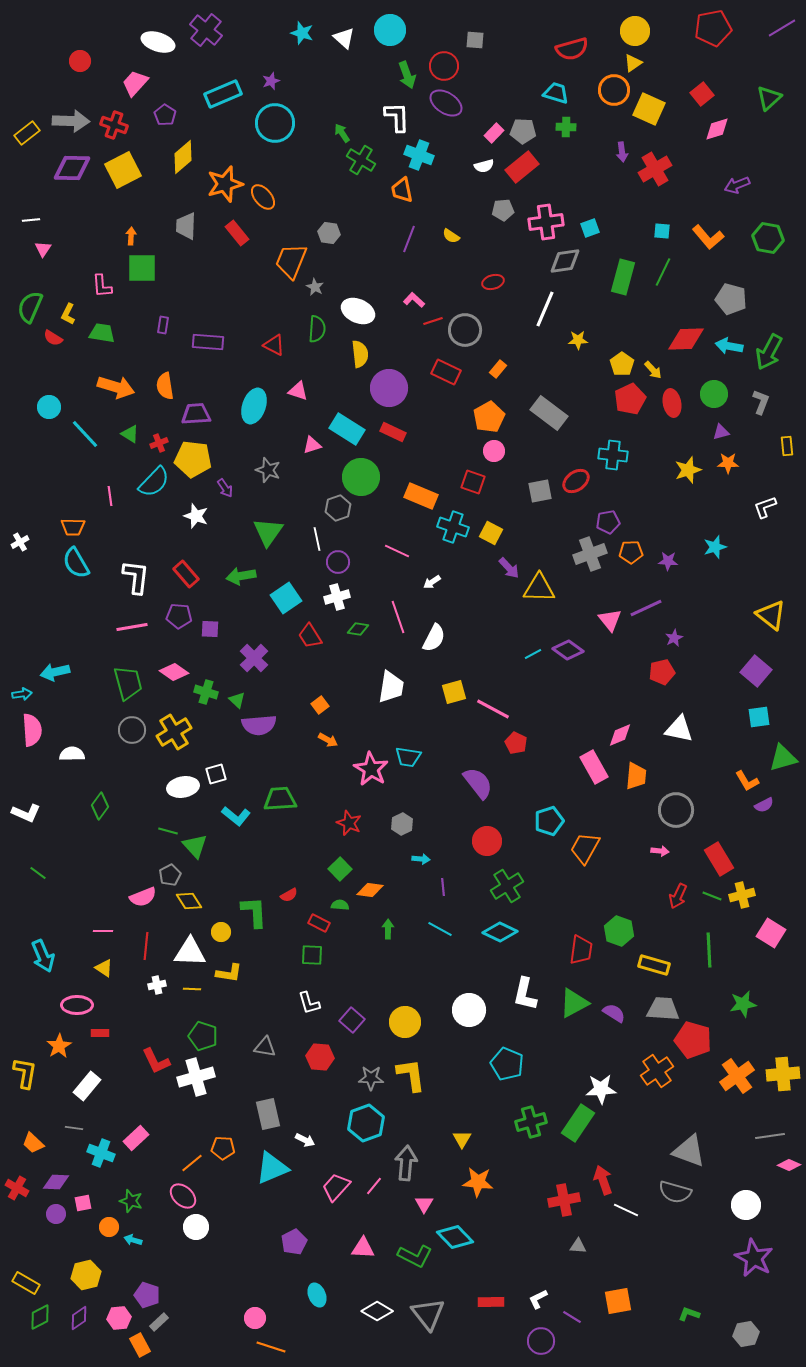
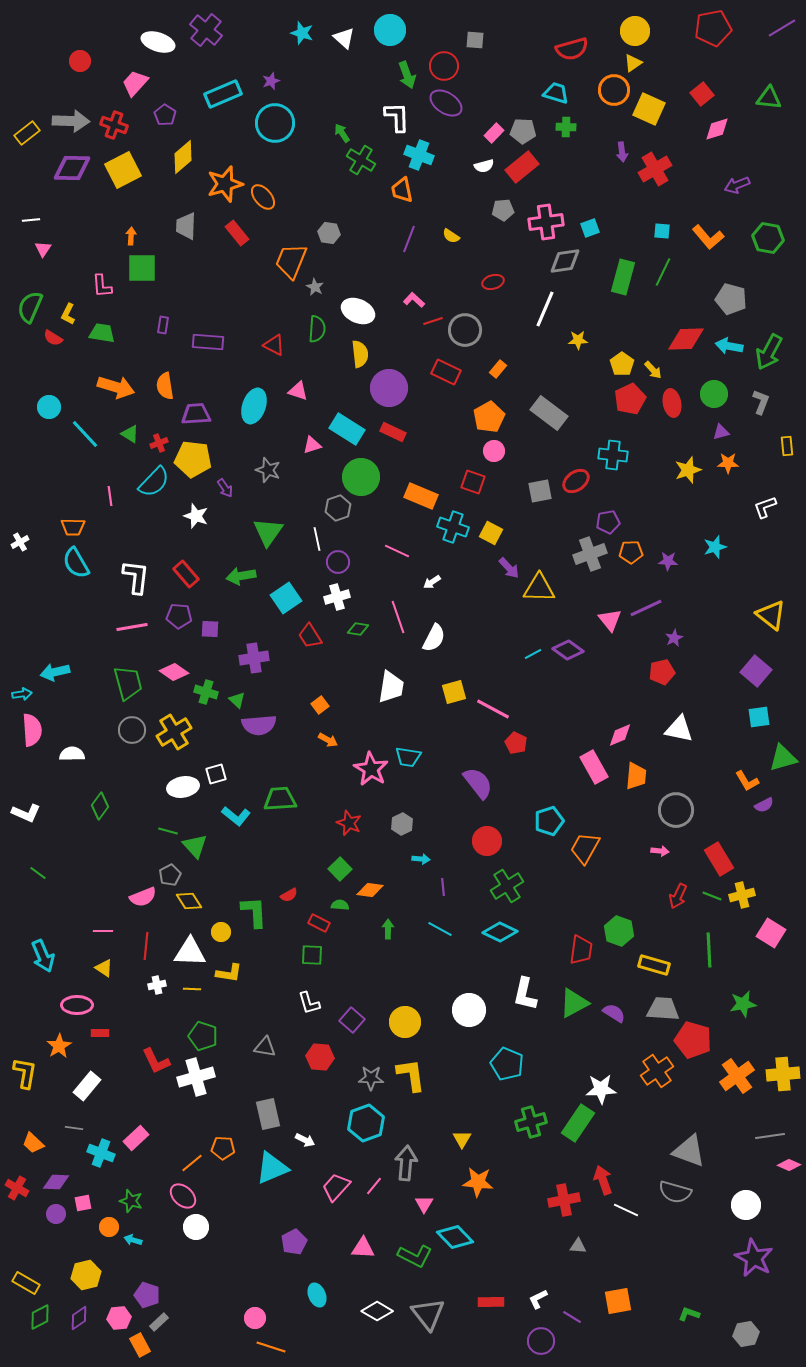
green triangle at (769, 98): rotated 48 degrees clockwise
purple cross at (254, 658): rotated 36 degrees clockwise
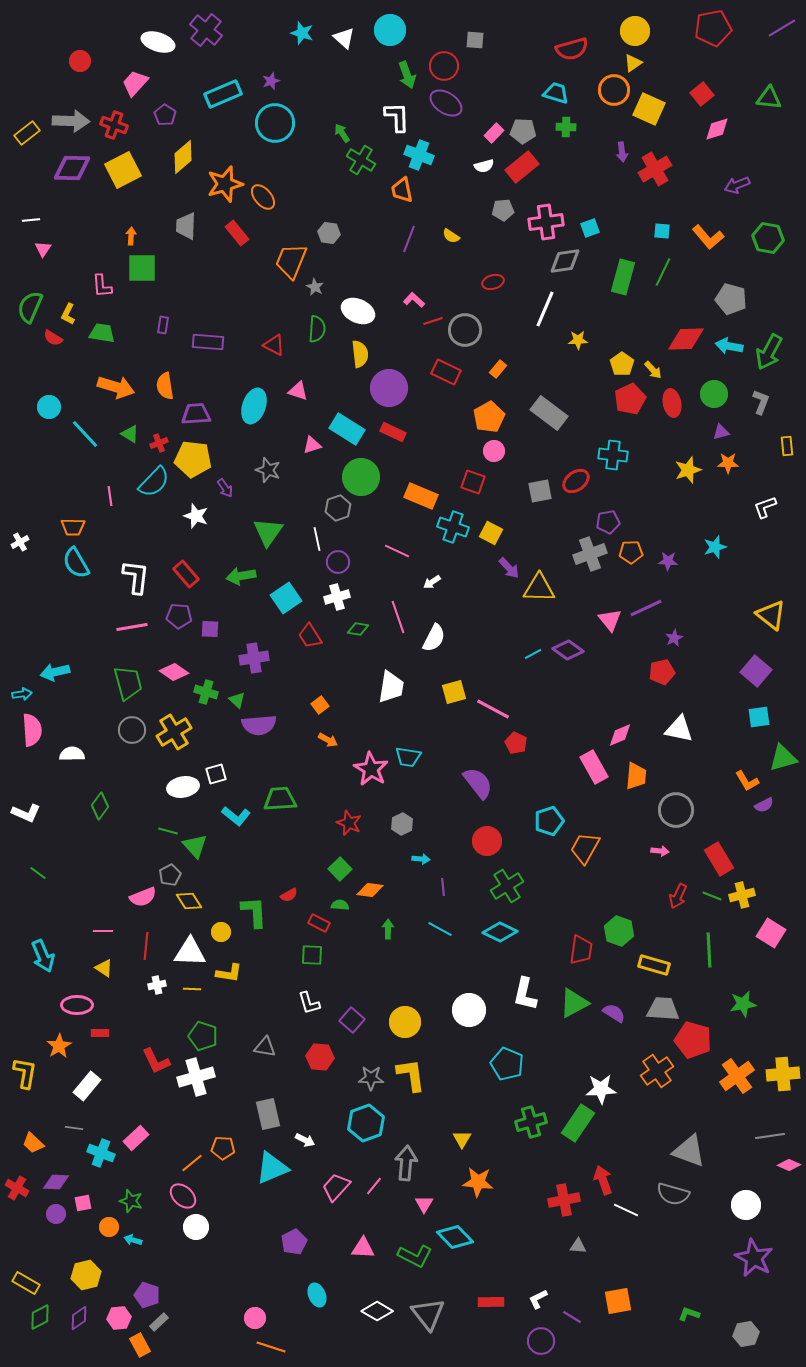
gray semicircle at (675, 1192): moved 2 px left, 2 px down
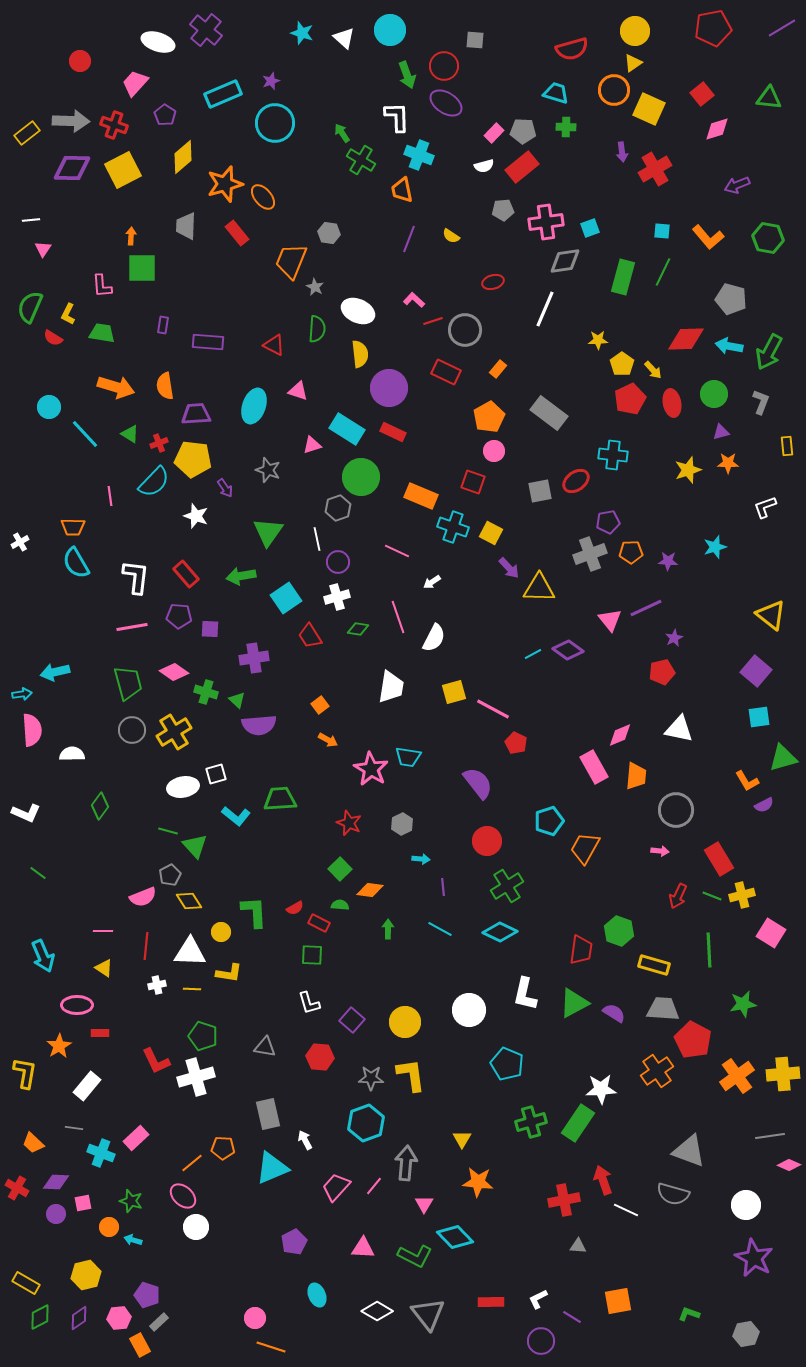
yellow star at (578, 340): moved 20 px right
red semicircle at (289, 895): moved 6 px right, 13 px down
red pentagon at (693, 1040): rotated 12 degrees clockwise
white arrow at (305, 1140): rotated 144 degrees counterclockwise
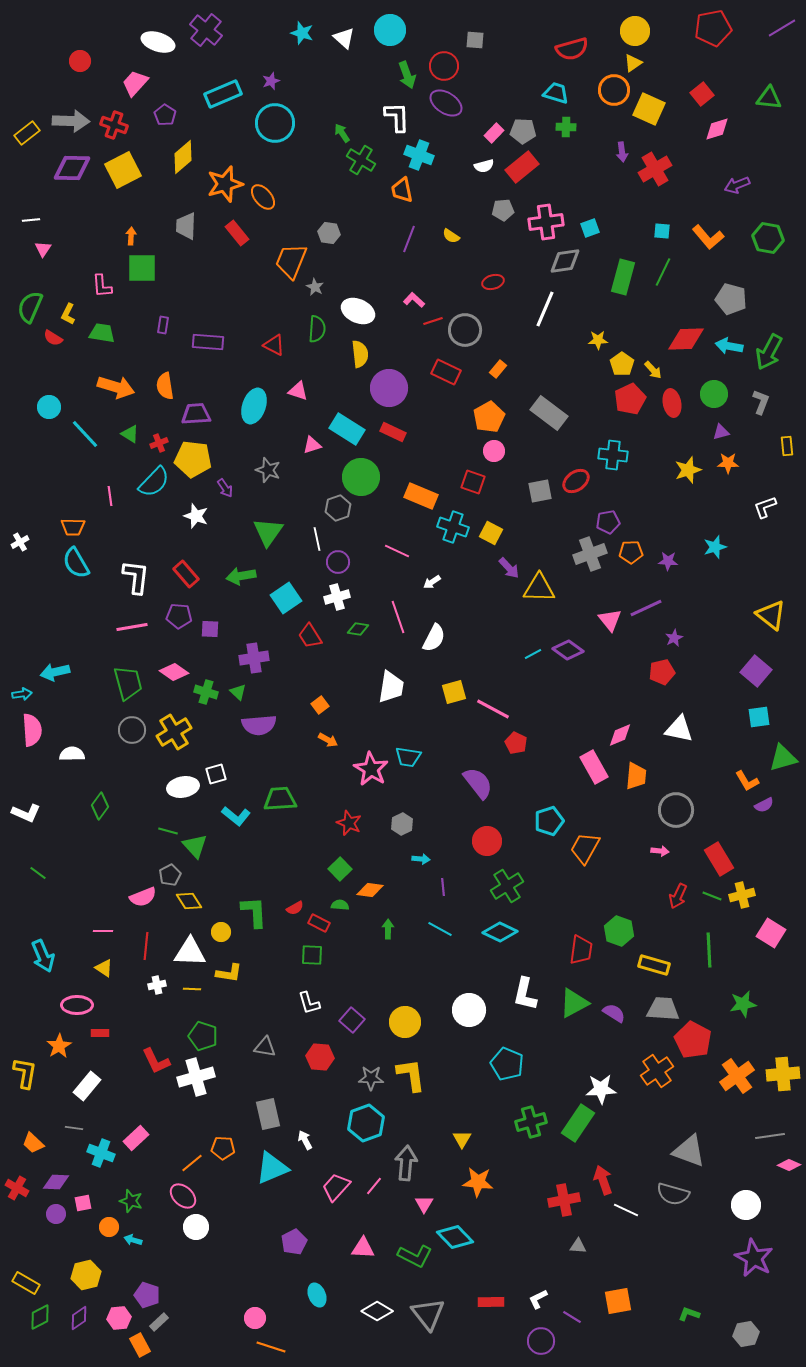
green triangle at (237, 700): moved 1 px right, 8 px up
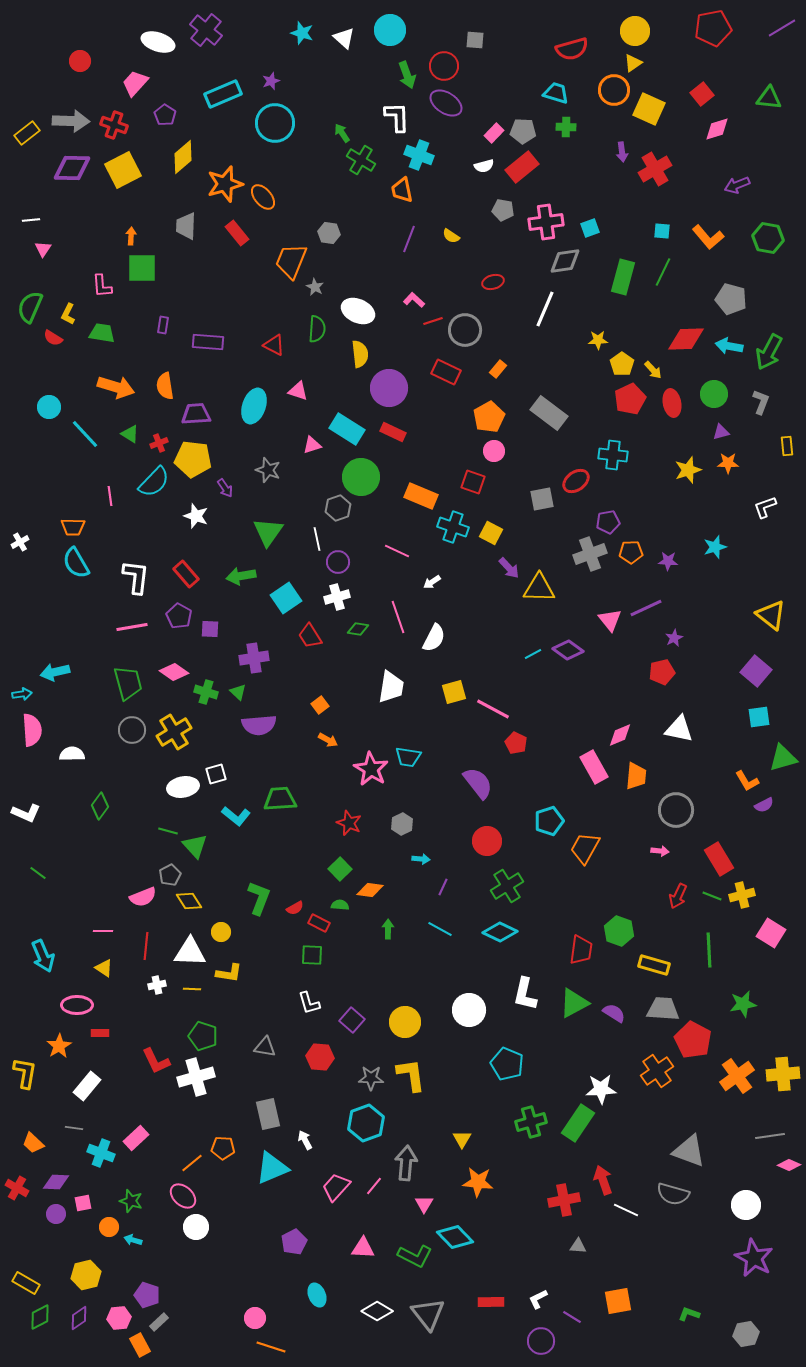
gray pentagon at (503, 210): rotated 15 degrees clockwise
gray square at (540, 491): moved 2 px right, 8 px down
purple pentagon at (179, 616): rotated 25 degrees clockwise
purple line at (443, 887): rotated 30 degrees clockwise
green L-shape at (254, 912): moved 5 px right, 14 px up; rotated 24 degrees clockwise
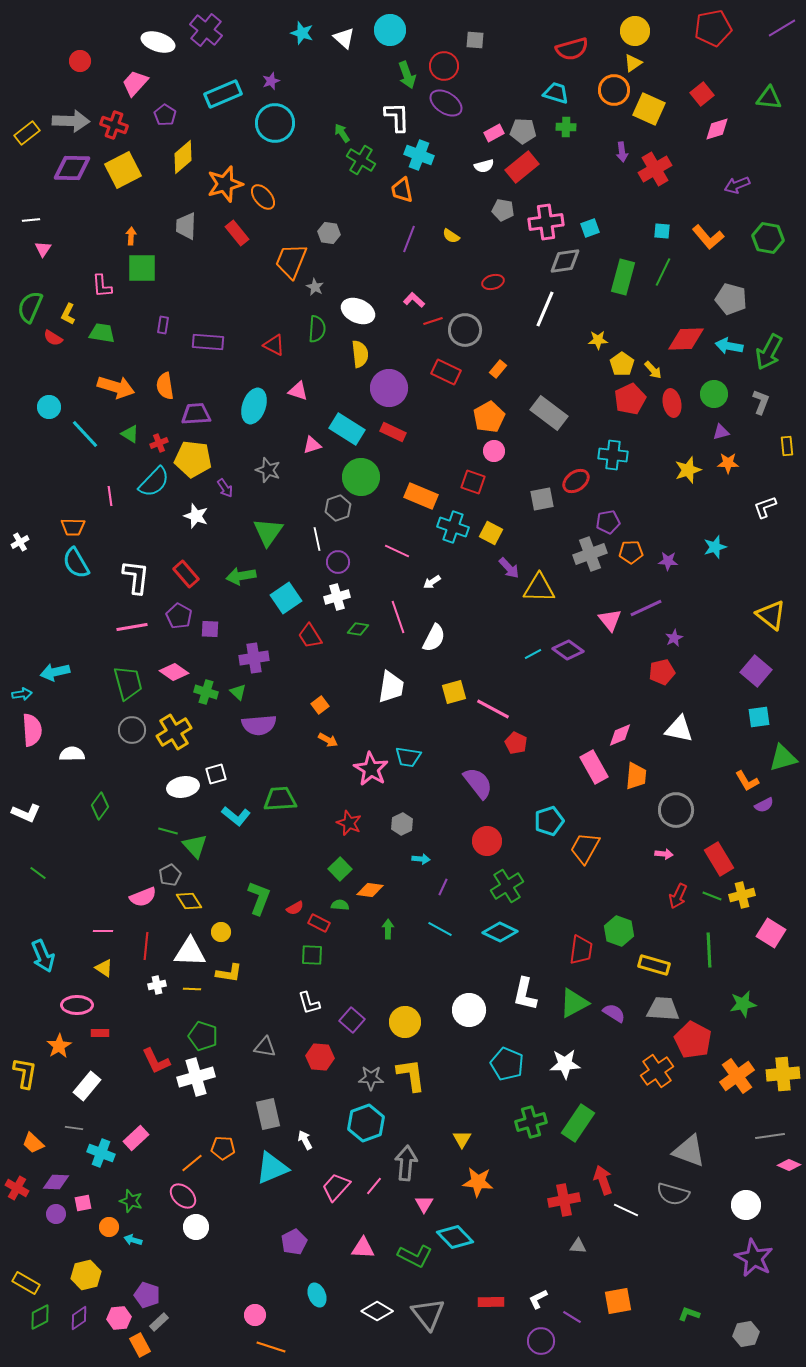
pink rectangle at (494, 133): rotated 18 degrees clockwise
pink arrow at (660, 851): moved 4 px right, 3 px down
white star at (601, 1089): moved 36 px left, 25 px up
pink circle at (255, 1318): moved 3 px up
